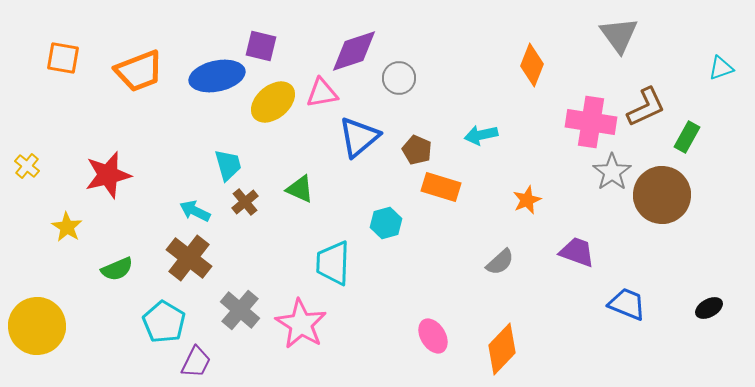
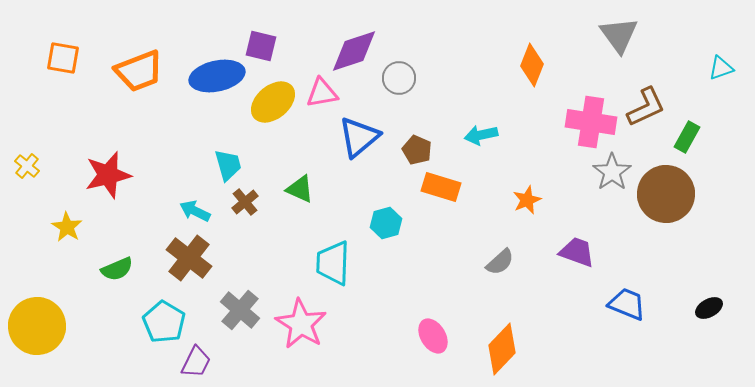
brown circle at (662, 195): moved 4 px right, 1 px up
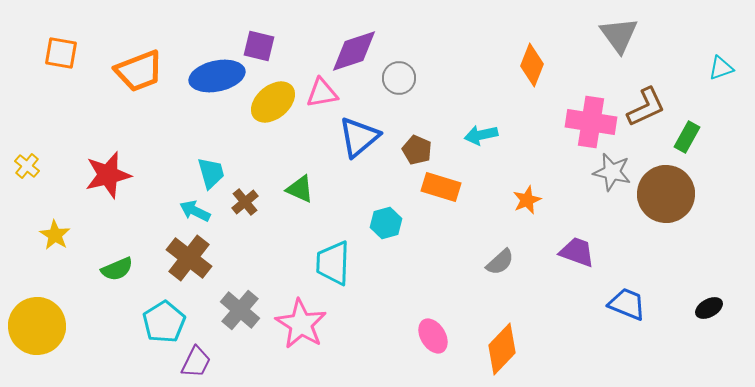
purple square at (261, 46): moved 2 px left
orange square at (63, 58): moved 2 px left, 5 px up
cyan trapezoid at (228, 165): moved 17 px left, 8 px down
gray star at (612, 172): rotated 24 degrees counterclockwise
yellow star at (67, 227): moved 12 px left, 8 px down
cyan pentagon at (164, 322): rotated 9 degrees clockwise
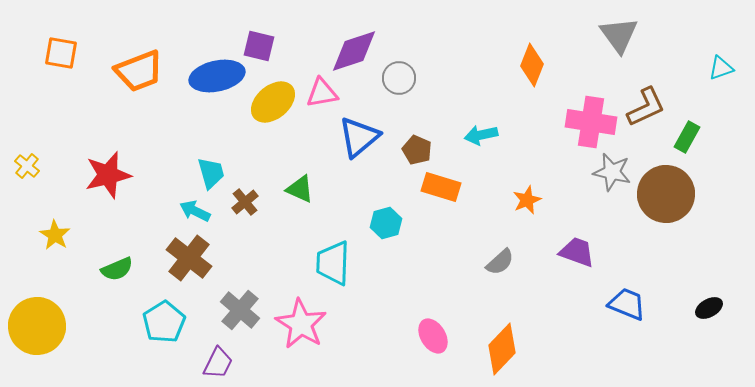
purple trapezoid at (196, 362): moved 22 px right, 1 px down
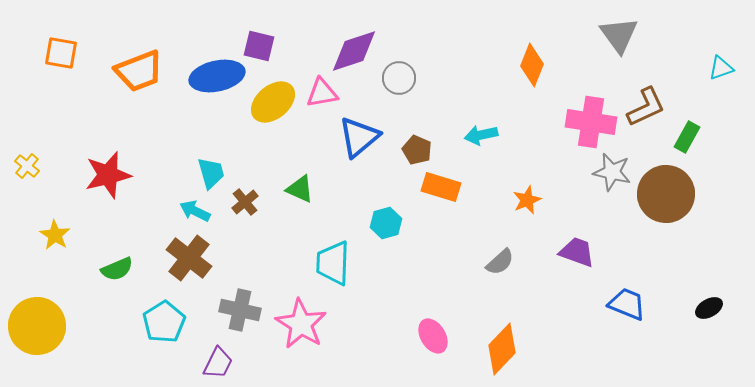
gray cross at (240, 310): rotated 27 degrees counterclockwise
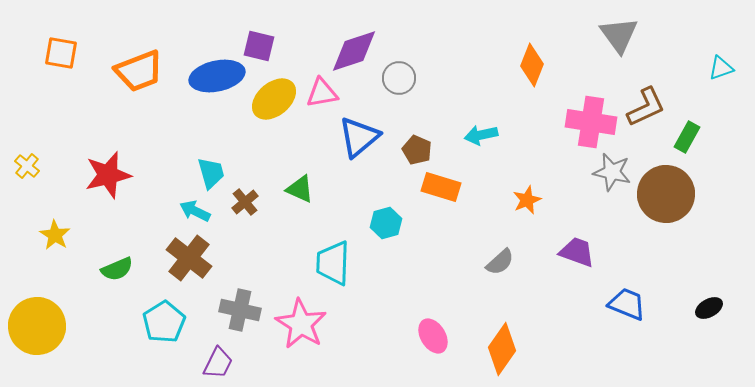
yellow ellipse at (273, 102): moved 1 px right, 3 px up
orange diamond at (502, 349): rotated 9 degrees counterclockwise
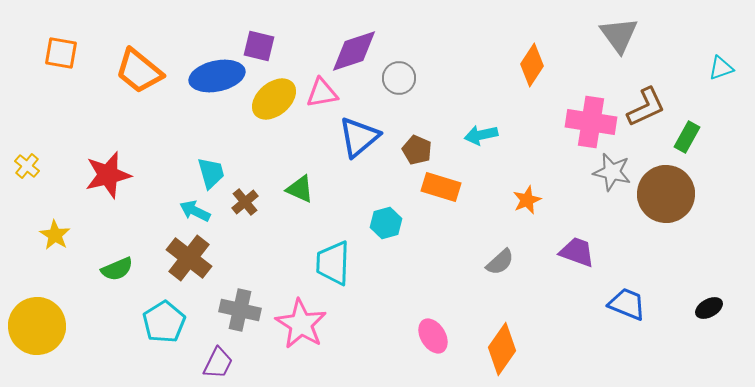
orange diamond at (532, 65): rotated 12 degrees clockwise
orange trapezoid at (139, 71): rotated 60 degrees clockwise
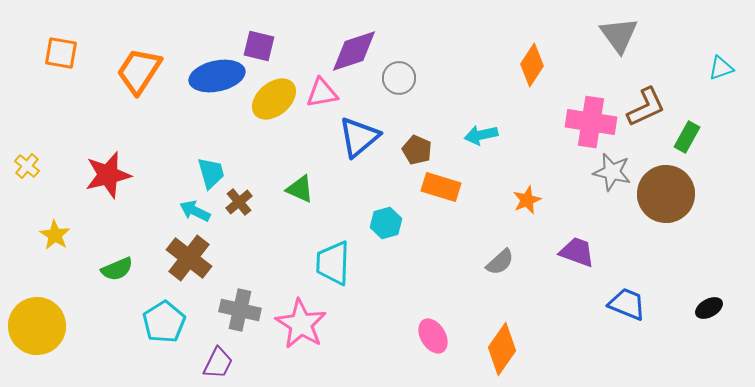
orange trapezoid at (139, 71): rotated 84 degrees clockwise
brown cross at (245, 202): moved 6 px left
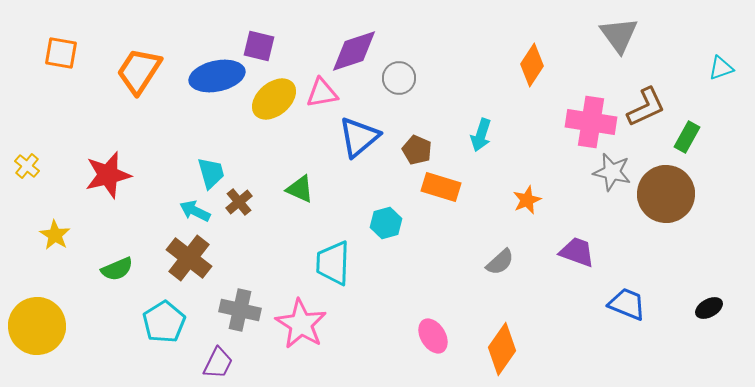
cyan arrow at (481, 135): rotated 60 degrees counterclockwise
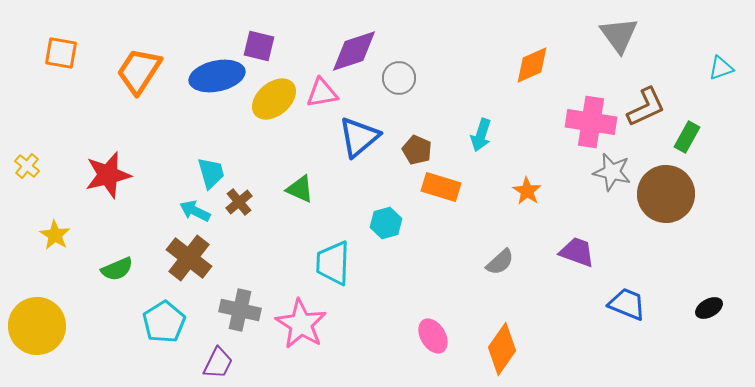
orange diamond at (532, 65): rotated 33 degrees clockwise
orange star at (527, 200): moved 9 px up; rotated 16 degrees counterclockwise
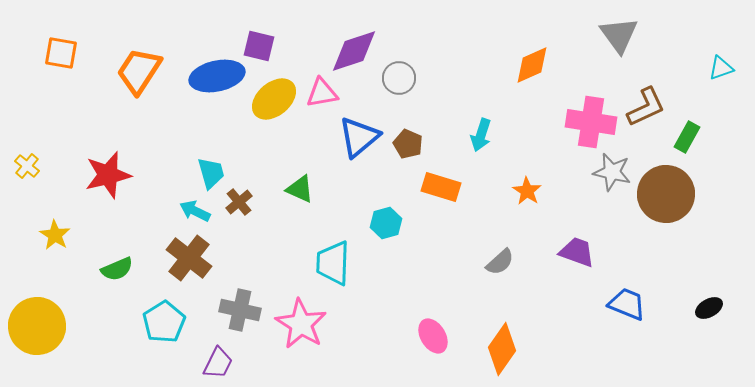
brown pentagon at (417, 150): moved 9 px left, 6 px up
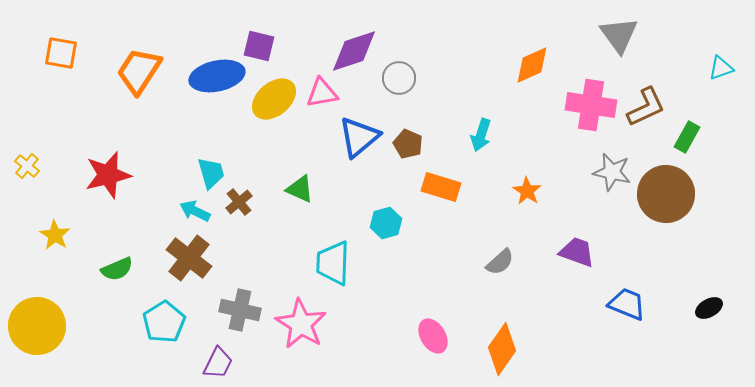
pink cross at (591, 122): moved 17 px up
